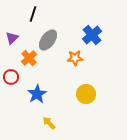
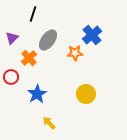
orange star: moved 5 px up
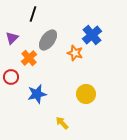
orange star: rotated 21 degrees clockwise
blue star: rotated 18 degrees clockwise
yellow arrow: moved 13 px right
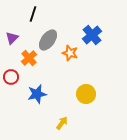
orange star: moved 5 px left
yellow arrow: rotated 80 degrees clockwise
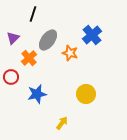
purple triangle: moved 1 px right
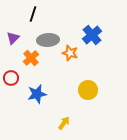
gray ellipse: rotated 50 degrees clockwise
orange cross: moved 2 px right
red circle: moved 1 px down
yellow circle: moved 2 px right, 4 px up
yellow arrow: moved 2 px right
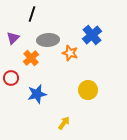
black line: moved 1 px left
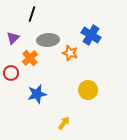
blue cross: moved 1 px left; rotated 18 degrees counterclockwise
orange cross: moved 1 px left
red circle: moved 5 px up
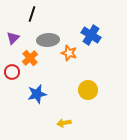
orange star: moved 1 px left
red circle: moved 1 px right, 1 px up
yellow arrow: rotated 136 degrees counterclockwise
